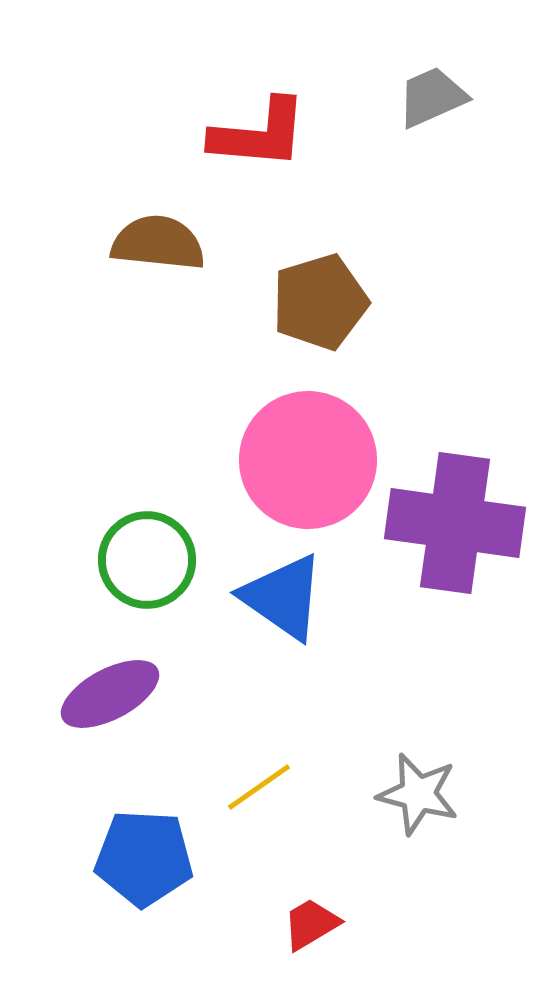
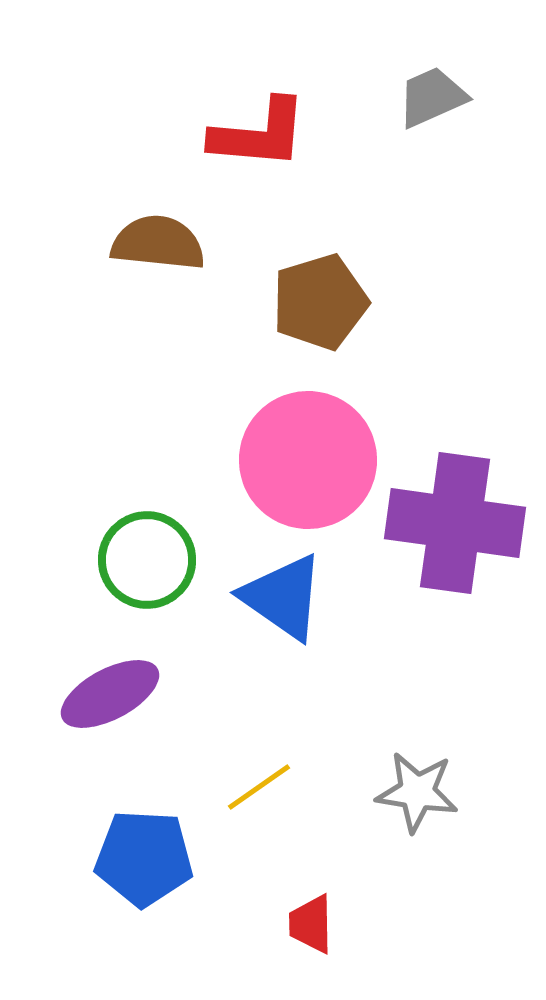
gray star: moved 1 px left, 2 px up; rotated 6 degrees counterclockwise
red trapezoid: rotated 60 degrees counterclockwise
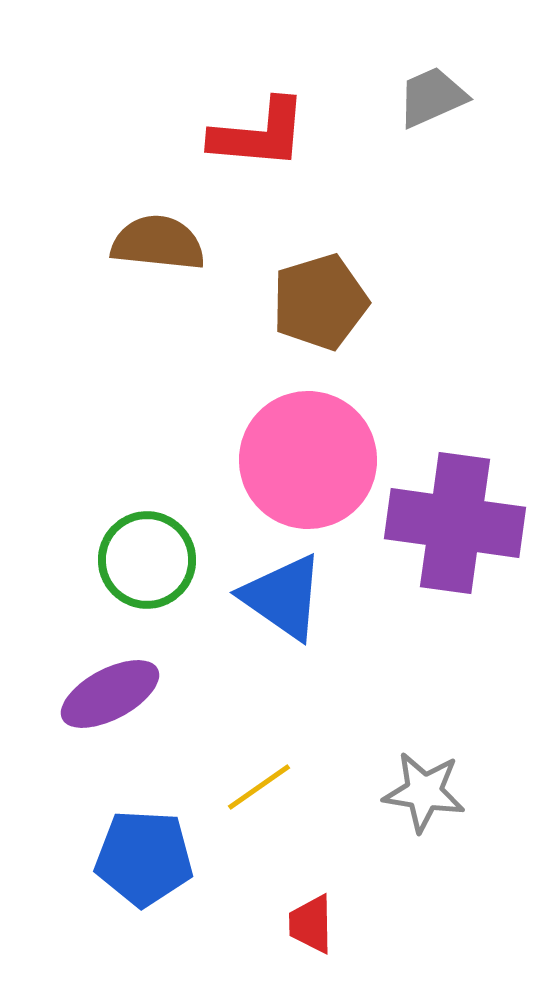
gray star: moved 7 px right
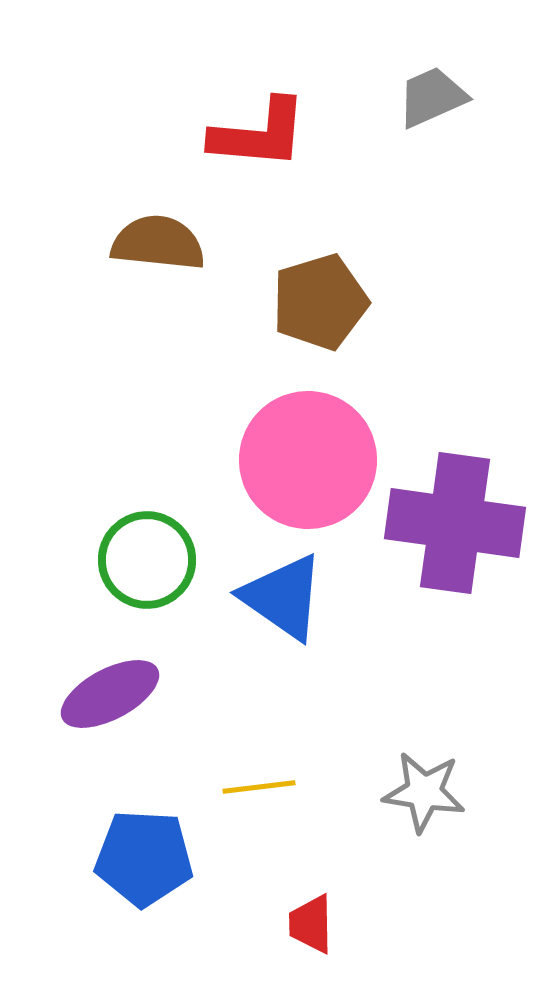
yellow line: rotated 28 degrees clockwise
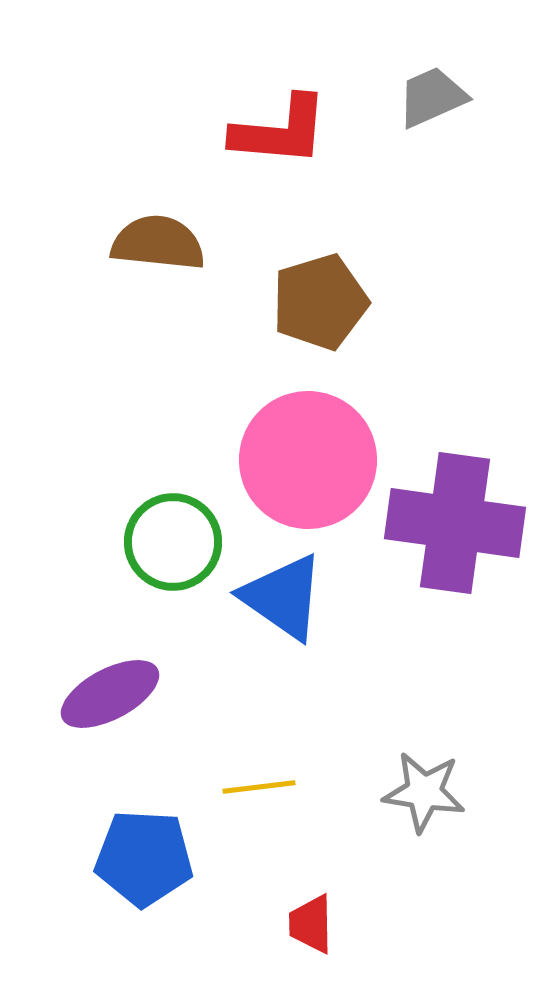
red L-shape: moved 21 px right, 3 px up
green circle: moved 26 px right, 18 px up
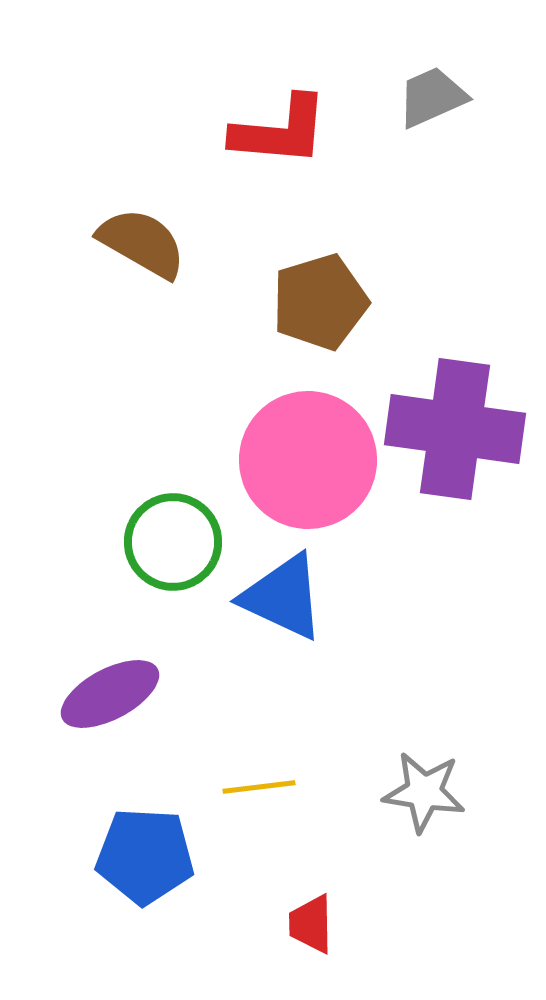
brown semicircle: moved 16 px left; rotated 24 degrees clockwise
purple cross: moved 94 px up
blue triangle: rotated 10 degrees counterclockwise
blue pentagon: moved 1 px right, 2 px up
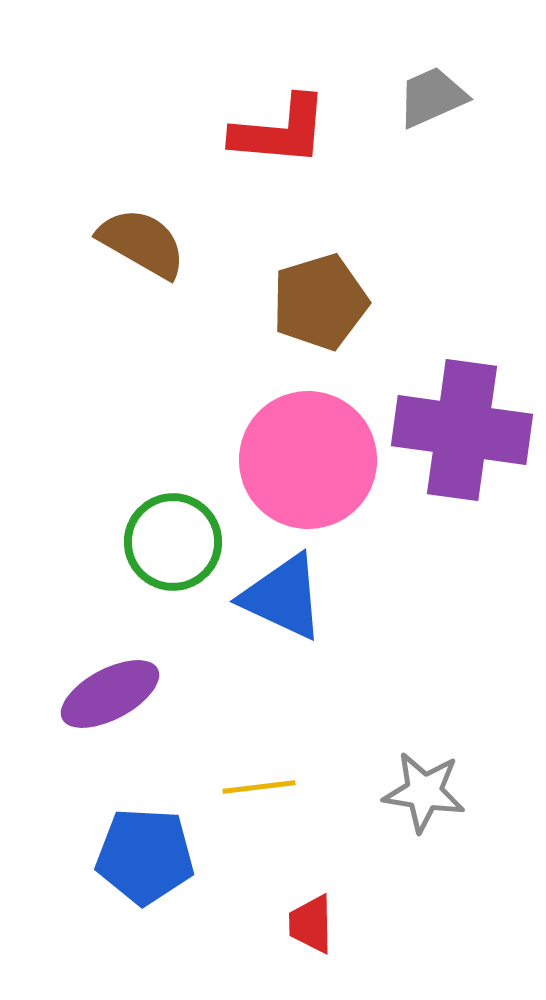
purple cross: moved 7 px right, 1 px down
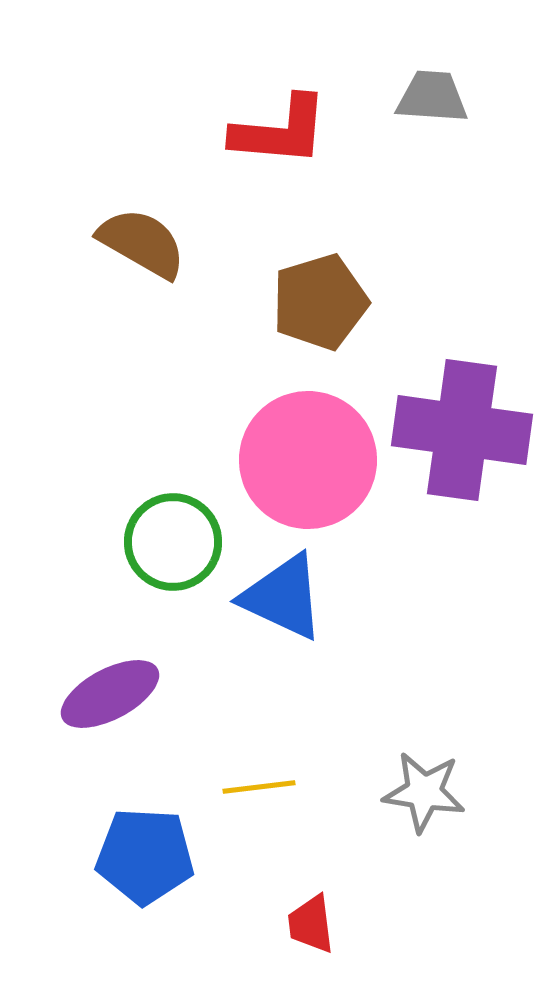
gray trapezoid: rotated 28 degrees clockwise
red trapezoid: rotated 6 degrees counterclockwise
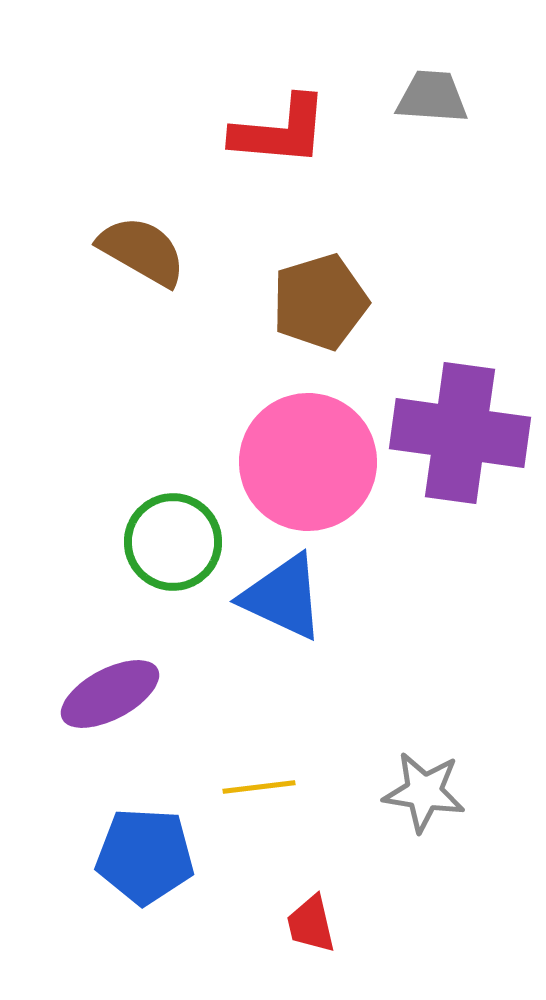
brown semicircle: moved 8 px down
purple cross: moved 2 px left, 3 px down
pink circle: moved 2 px down
red trapezoid: rotated 6 degrees counterclockwise
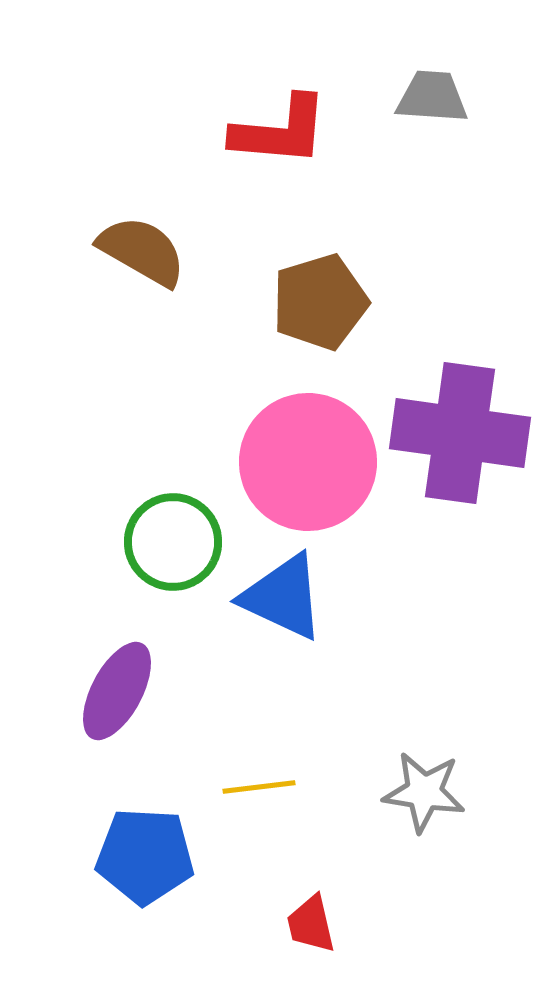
purple ellipse: moved 7 px right, 3 px up; rotated 34 degrees counterclockwise
